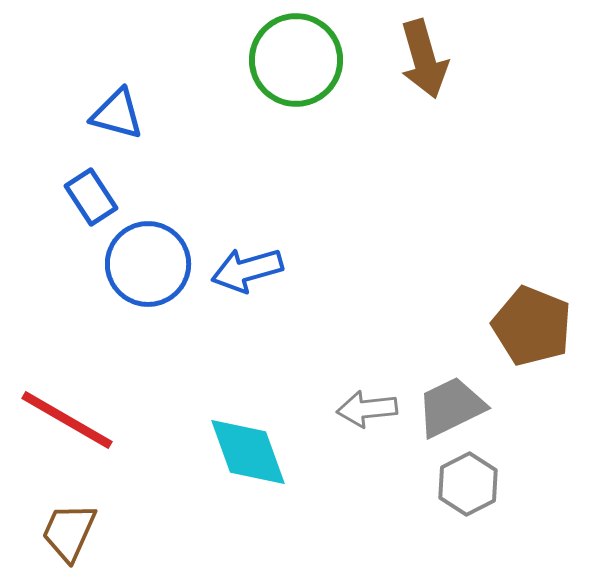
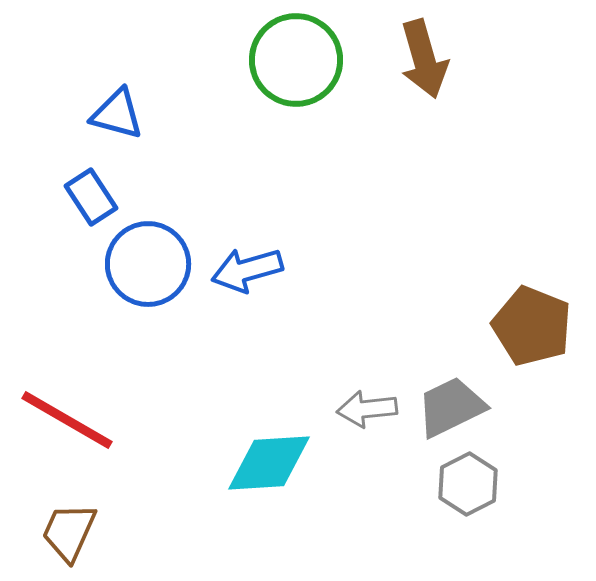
cyan diamond: moved 21 px right, 11 px down; rotated 74 degrees counterclockwise
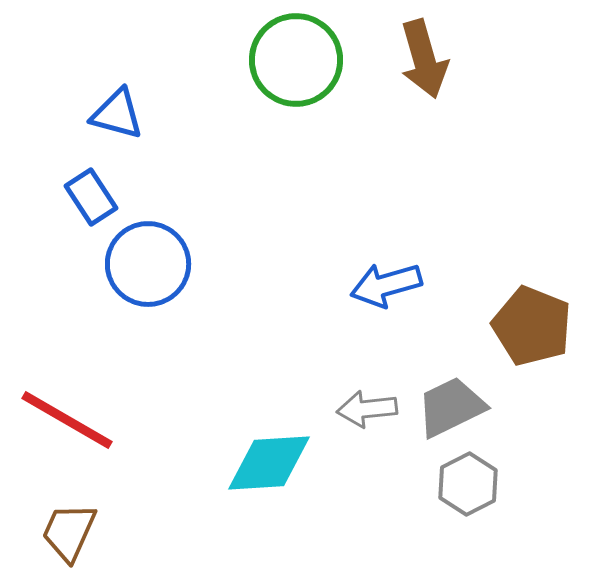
blue arrow: moved 139 px right, 15 px down
